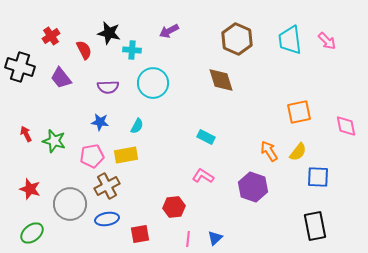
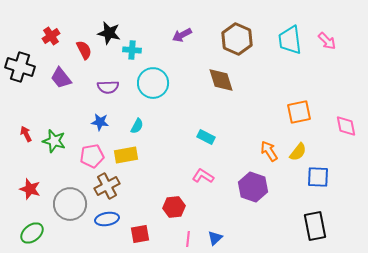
purple arrow: moved 13 px right, 4 px down
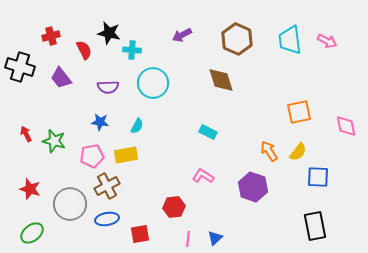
red cross: rotated 18 degrees clockwise
pink arrow: rotated 18 degrees counterclockwise
cyan rectangle: moved 2 px right, 5 px up
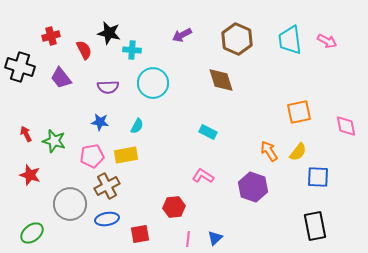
red star: moved 14 px up
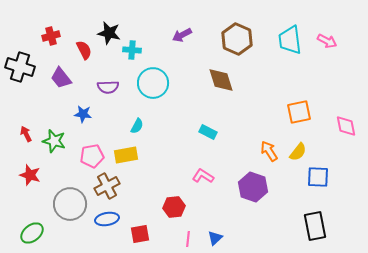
blue star: moved 17 px left, 8 px up
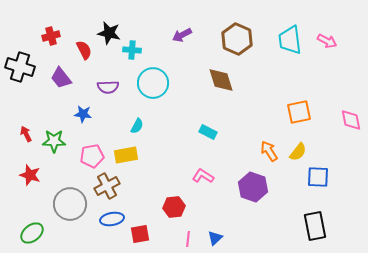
pink diamond: moved 5 px right, 6 px up
green star: rotated 15 degrees counterclockwise
blue ellipse: moved 5 px right
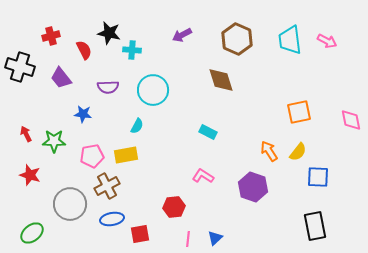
cyan circle: moved 7 px down
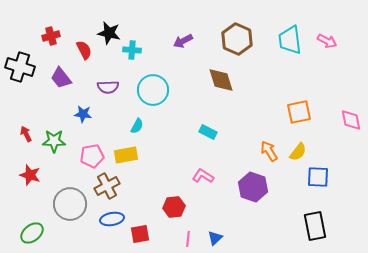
purple arrow: moved 1 px right, 6 px down
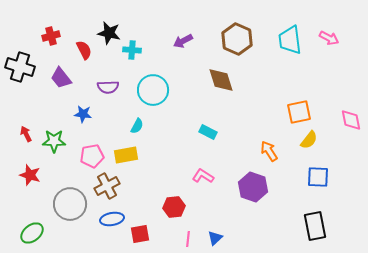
pink arrow: moved 2 px right, 3 px up
yellow semicircle: moved 11 px right, 12 px up
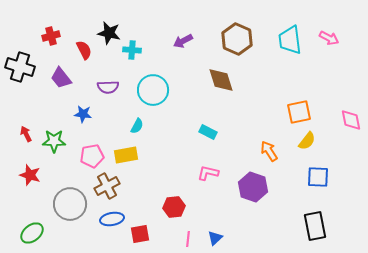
yellow semicircle: moved 2 px left, 1 px down
pink L-shape: moved 5 px right, 3 px up; rotated 20 degrees counterclockwise
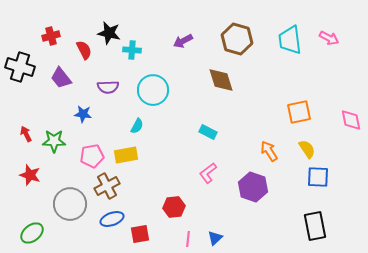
brown hexagon: rotated 8 degrees counterclockwise
yellow semicircle: moved 8 px down; rotated 72 degrees counterclockwise
pink L-shape: rotated 50 degrees counterclockwise
blue ellipse: rotated 10 degrees counterclockwise
